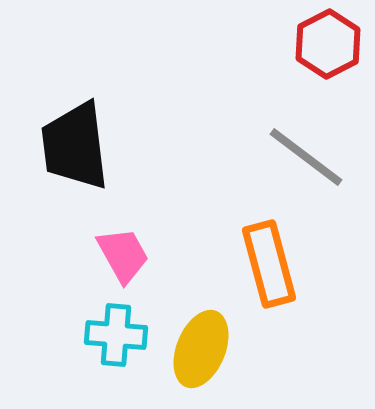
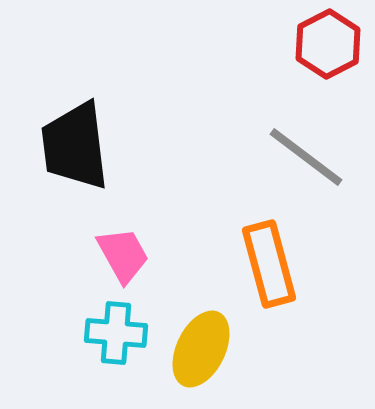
cyan cross: moved 2 px up
yellow ellipse: rotated 4 degrees clockwise
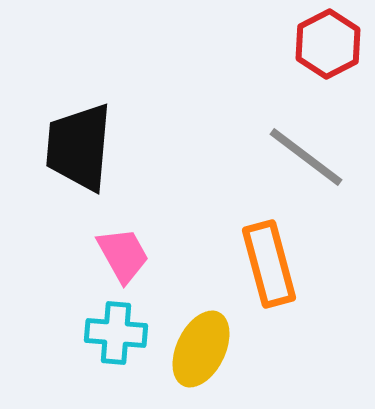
black trapezoid: moved 4 px right, 1 px down; rotated 12 degrees clockwise
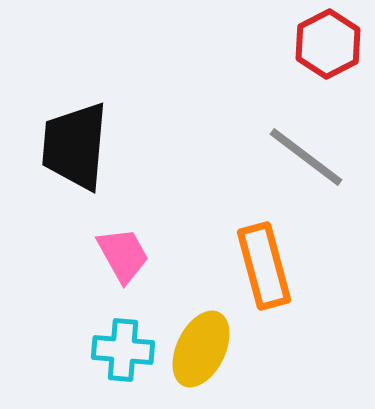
black trapezoid: moved 4 px left, 1 px up
orange rectangle: moved 5 px left, 2 px down
cyan cross: moved 7 px right, 17 px down
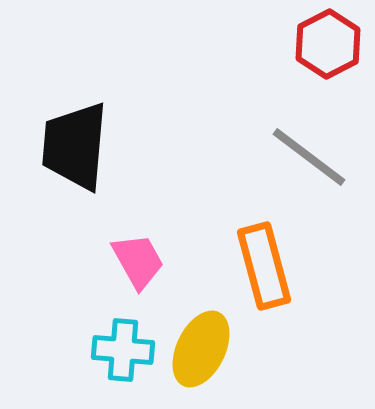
gray line: moved 3 px right
pink trapezoid: moved 15 px right, 6 px down
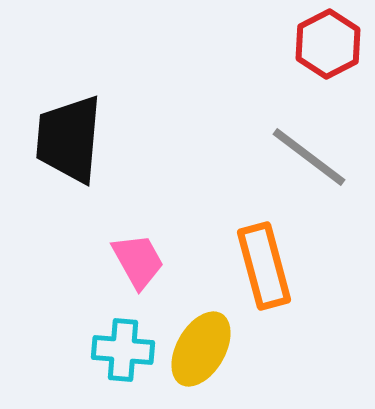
black trapezoid: moved 6 px left, 7 px up
yellow ellipse: rotated 4 degrees clockwise
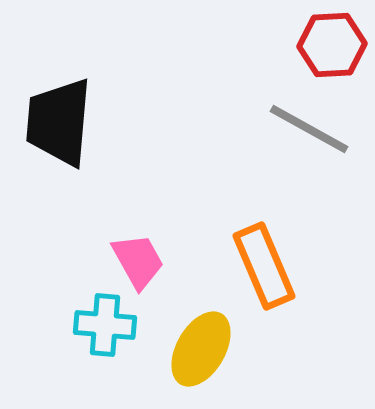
red hexagon: moved 4 px right, 1 px down; rotated 24 degrees clockwise
black trapezoid: moved 10 px left, 17 px up
gray line: moved 28 px up; rotated 8 degrees counterclockwise
orange rectangle: rotated 8 degrees counterclockwise
cyan cross: moved 18 px left, 25 px up
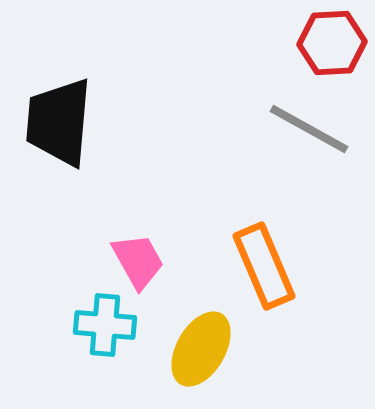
red hexagon: moved 2 px up
